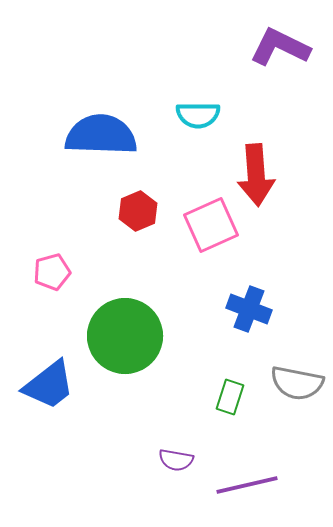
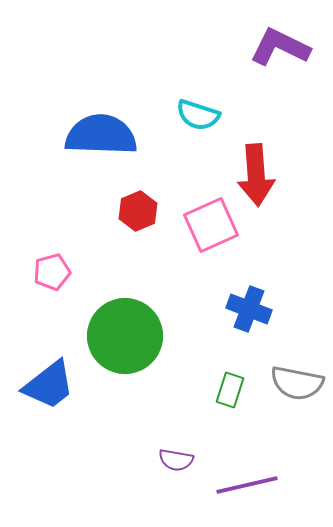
cyan semicircle: rotated 18 degrees clockwise
green rectangle: moved 7 px up
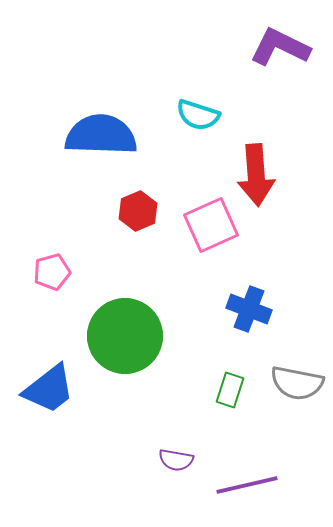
blue trapezoid: moved 4 px down
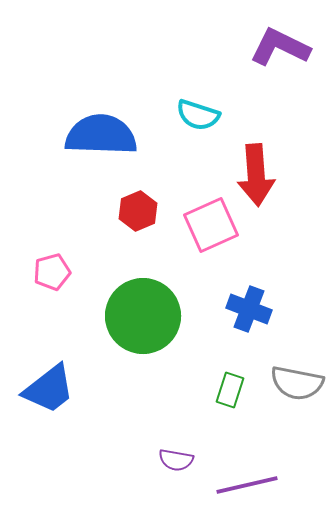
green circle: moved 18 px right, 20 px up
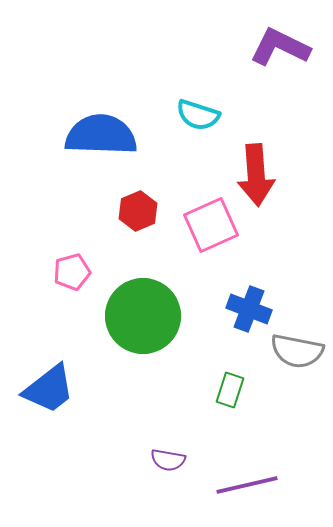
pink pentagon: moved 20 px right
gray semicircle: moved 32 px up
purple semicircle: moved 8 px left
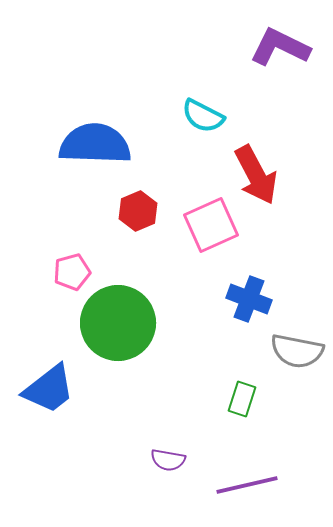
cyan semicircle: moved 5 px right, 1 px down; rotated 9 degrees clockwise
blue semicircle: moved 6 px left, 9 px down
red arrow: rotated 24 degrees counterclockwise
blue cross: moved 10 px up
green circle: moved 25 px left, 7 px down
green rectangle: moved 12 px right, 9 px down
